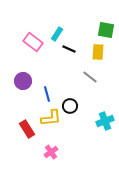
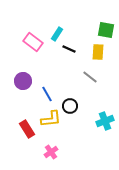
blue line: rotated 14 degrees counterclockwise
yellow L-shape: moved 1 px down
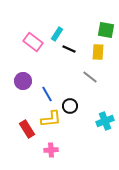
pink cross: moved 2 px up; rotated 32 degrees clockwise
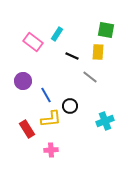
black line: moved 3 px right, 7 px down
blue line: moved 1 px left, 1 px down
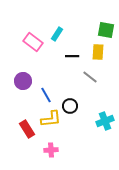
black line: rotated 24 degrees counterclockwise
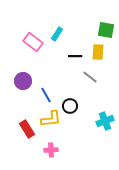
black line: moved 3 px right
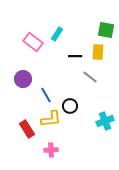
purple circle: moved 2 px up
